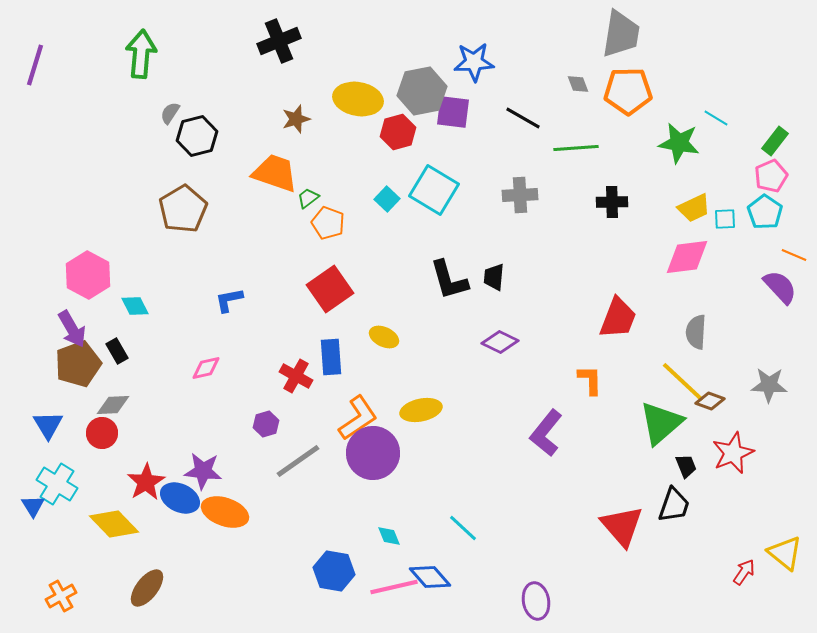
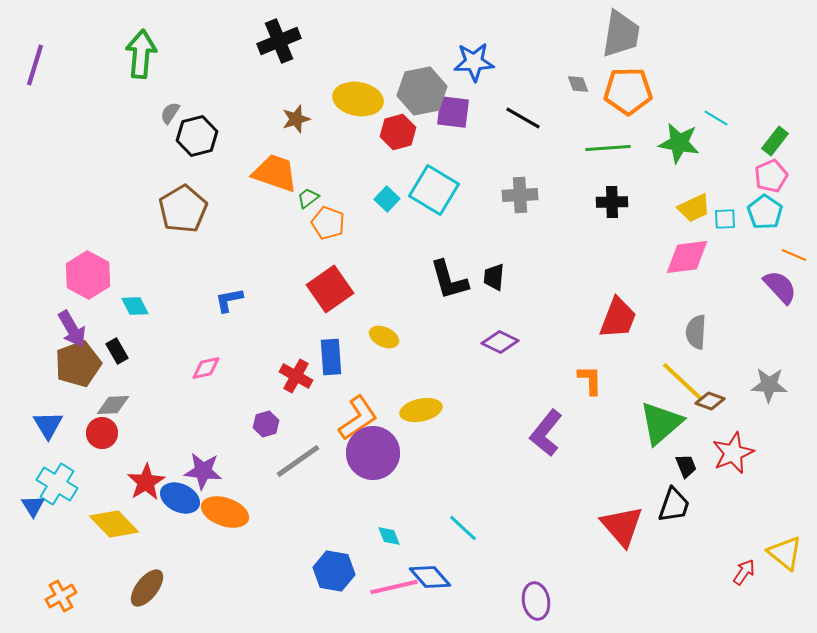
green line at (576, 148): moved 32 px right
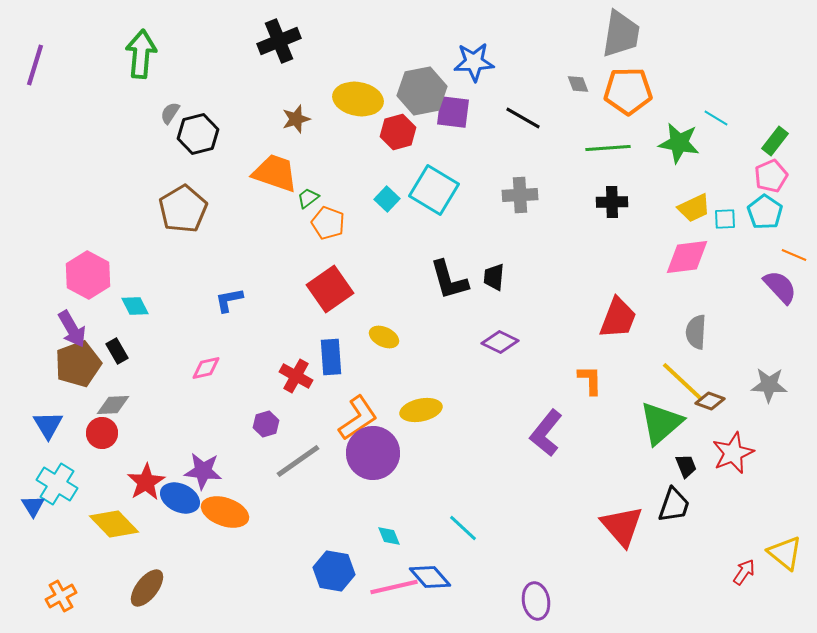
black hexagon at (197, 136): moved 1 px right, 2 px up
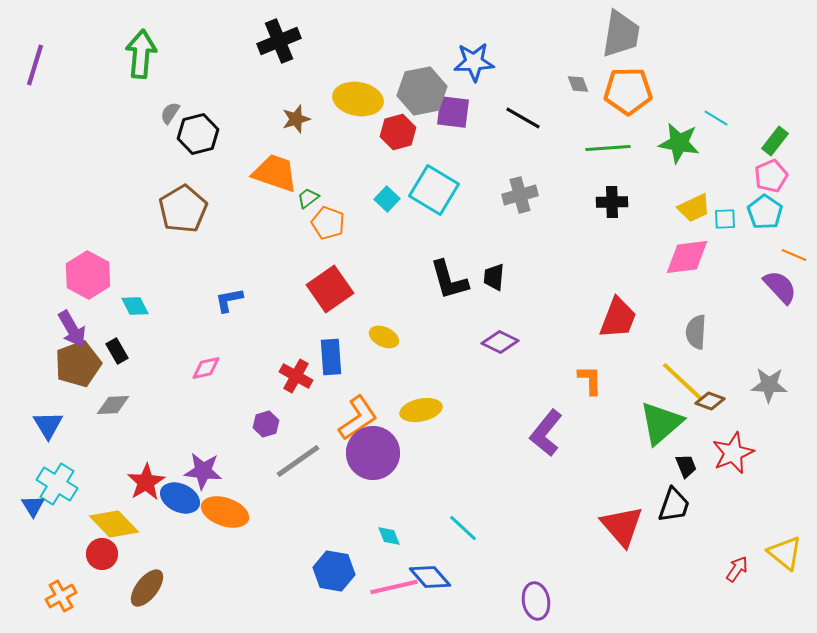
gray cross at (520, 195): rotated 12 degrees counterclockwise
red circle at (102, 433): moved 121 px down
red arrow at (744, 572): moved 7 px left, 3 px up
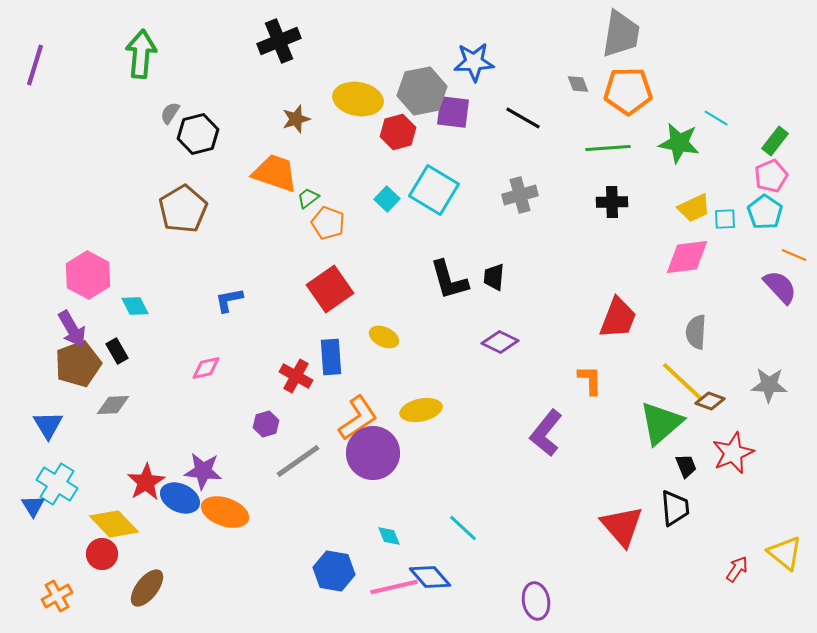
black trapezoid at (674, 505): moved 1 px right, 3 px down; rotated 24 degrees counterclockwise
orange cross at (61, 596): moved 4 px left
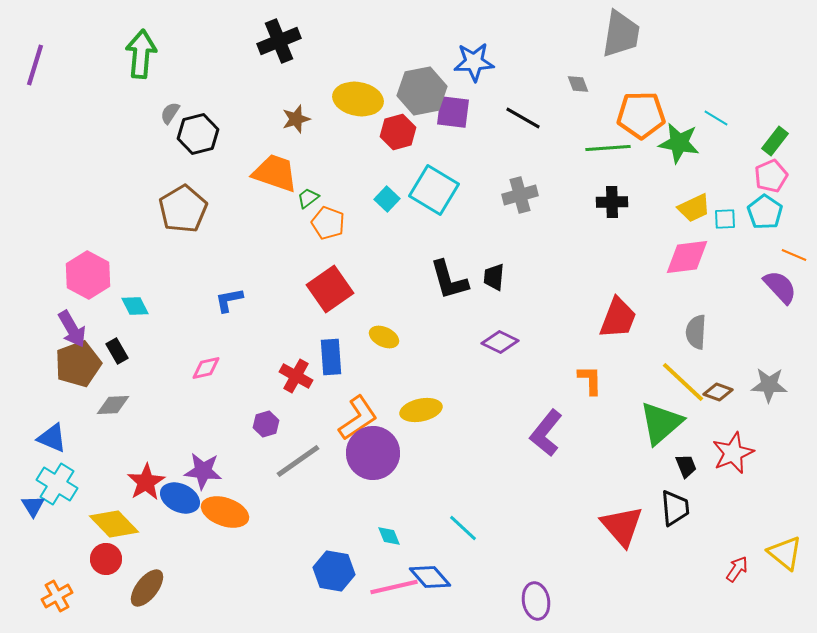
orange pentagon at (628, 91): moved 13 px right, 24 px down
brown diamond at (710, 401): moved 8 px right, 9 px up
blue triangle at (48, 425): moved 4 px right, 13 px down; rotated 36 degrees counterclockwise
red circle at (102, 554): moved 4 px right, 5 px down
